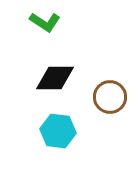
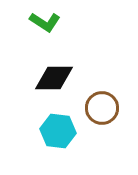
black diamond: moved 1 px left
brown circle: moved 8 px left, 11 px down
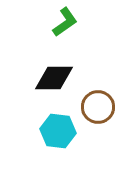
green L-shape: moved 20 px right; rotated 68 degrees counterclockwise
brown circle: moved 4 px left, 1 px up
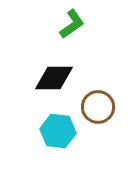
green L-shape: moved 7 px right, 2 px down
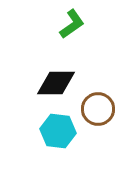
black diamond: moved 2 px right, 5 px down
brown circle: moved 2 px down
